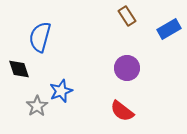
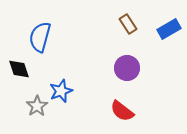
brown rectangle: moved 1 px right, 8 px down
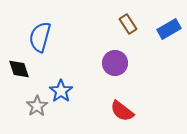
purple circle: moved 12 px left, 5 px up
blue star: rotated 15 degrees counterclockwise
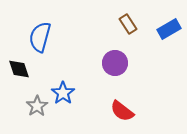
blue star: moved 2 px right, 2 px down
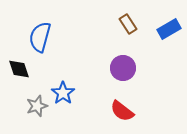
purple circle: moved 8 px right, 5 px down
gray star: rotated 15 degrees clockwise
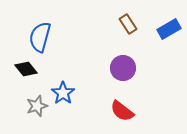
black diamond: moved 7 px right; rotated 20 degrees counterclockwise
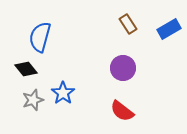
gray star: moved 4 px left, 6 px up
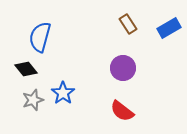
blue rectangle: moved 1 px up
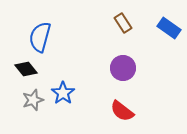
brown rectangle: moved 5 px left, 1 px up
blue rectangle: rotated 65 degrees clockwise
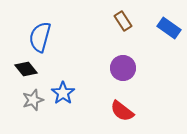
brown rectangle: moved 2 px up
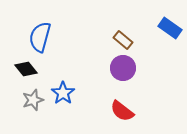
brown rectangle: moved 19 px down; rotated 18 degrees counterclockwise
blue rectangle: moved 1 px right
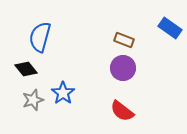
brown rectangle: moved 1 px right; rotated 18 degrees counterclockwise
